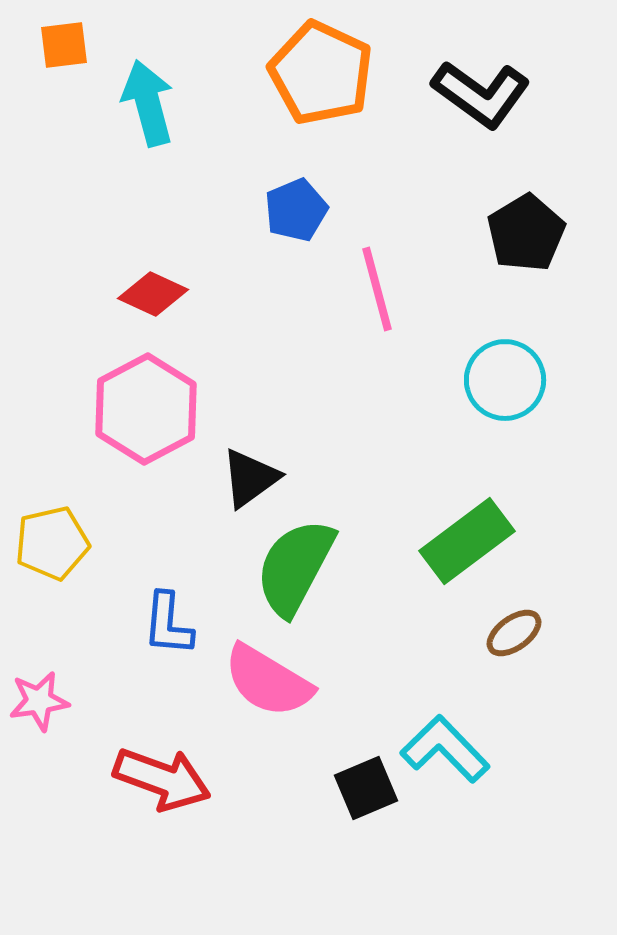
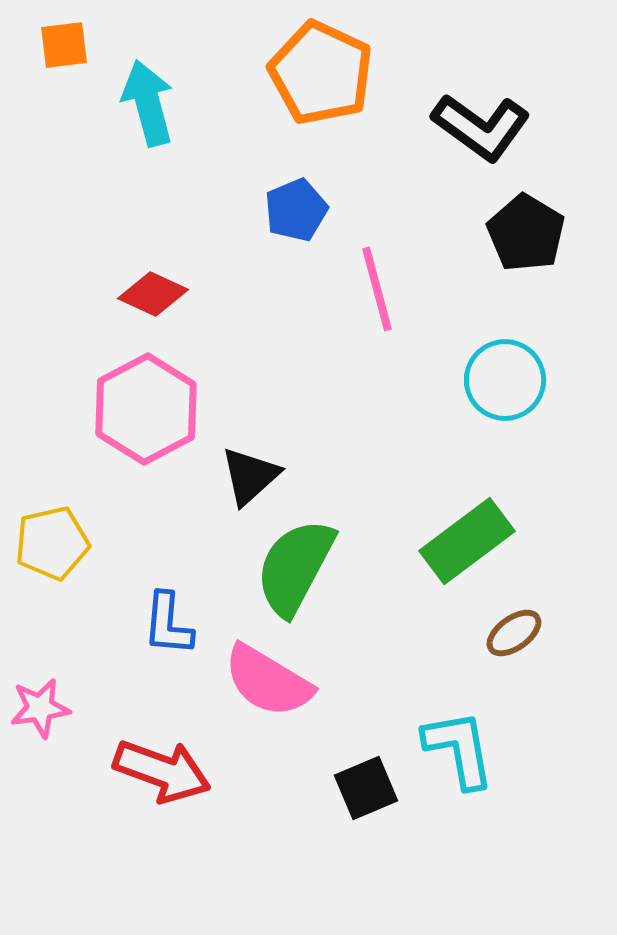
black L-shape: moved 33 px down
black pentagon: rotated 10 degrees counterclockwise
black triangle: moved 2 px up; rotated 6 degrees counterclockwise
pink star: moved 1 px right, 7 px down
cyan L-shape: moved 14 px right; rotated 34 degrees clockwise
red arrow: moved 8 px up
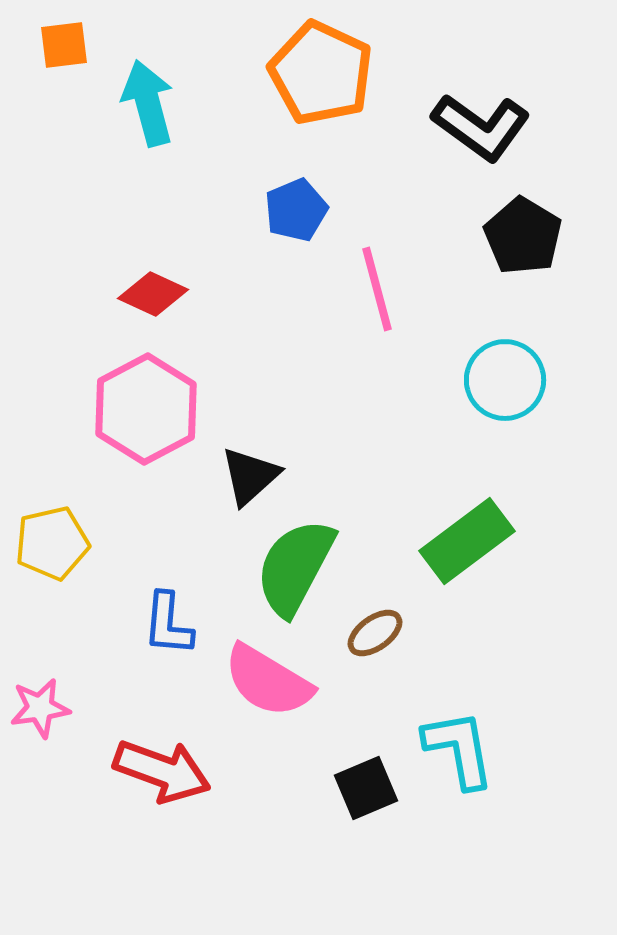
black pentagon: moved 3 px left, 3 px down
brown ellipse: moved 139 px left
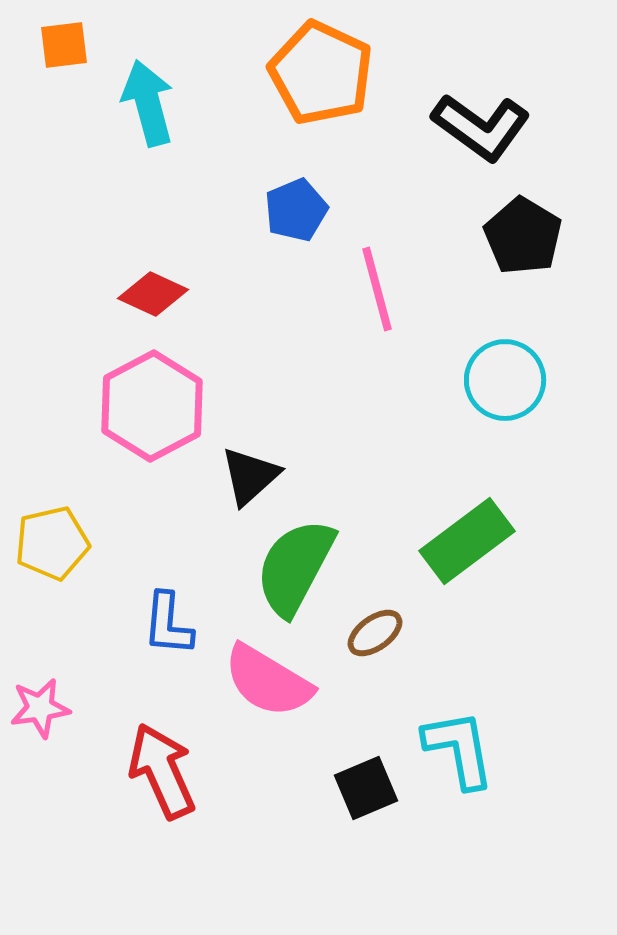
pink hexagon: moved 6 px right, 3 px up
red arrow: rotated 134 degrees counterclockwise
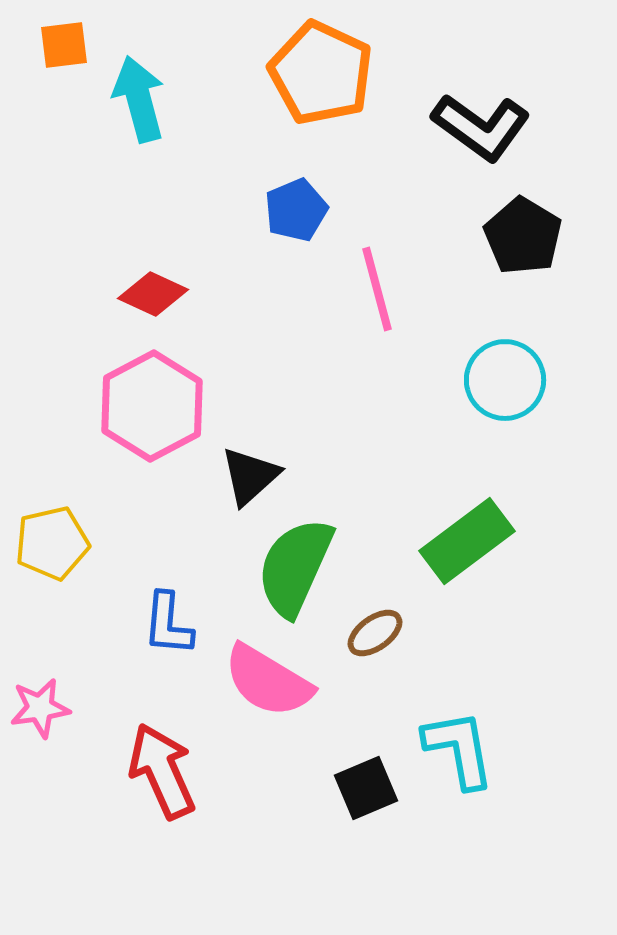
cyan arrow: moved 9 px left, 4 px up
green semicircle: rotated 4 degrees counterclockwise
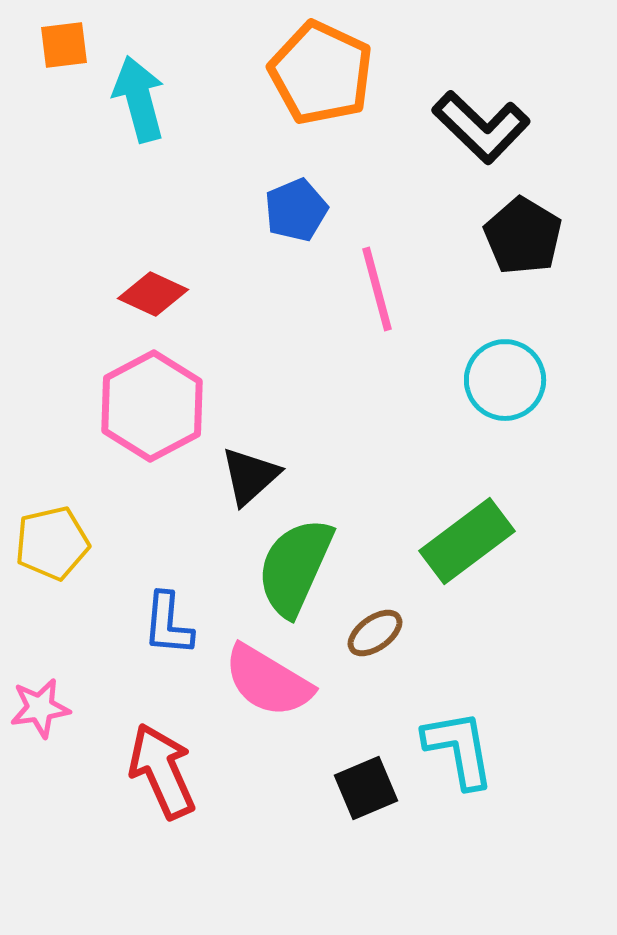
black L-shape: rotated 8 degrees clockwise
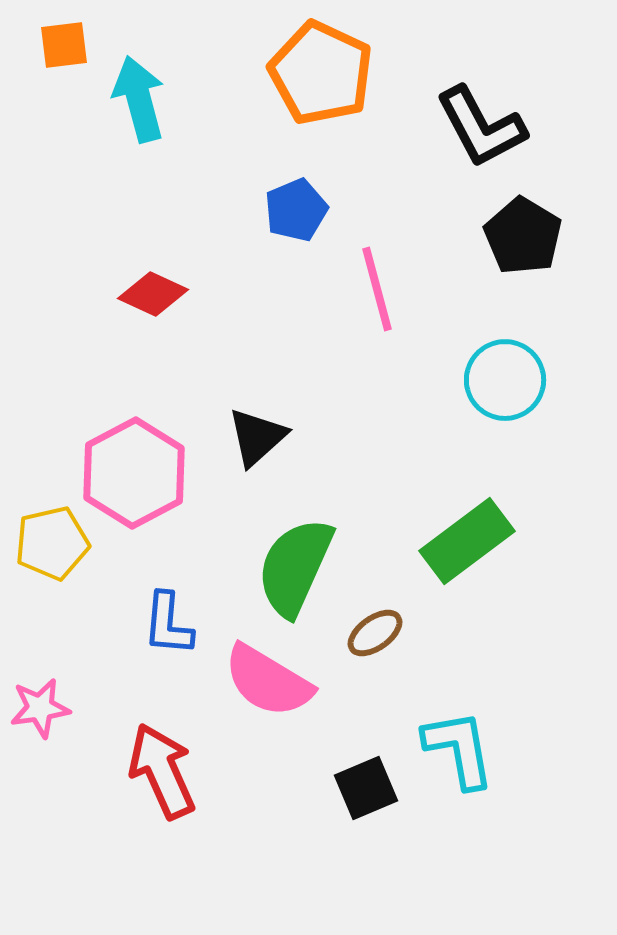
black L-shape: rotated 18 degrees clockwise
pink hexagon: moved 18 px left, 67 px down
black triangle: moved 7 px right, 39 px up
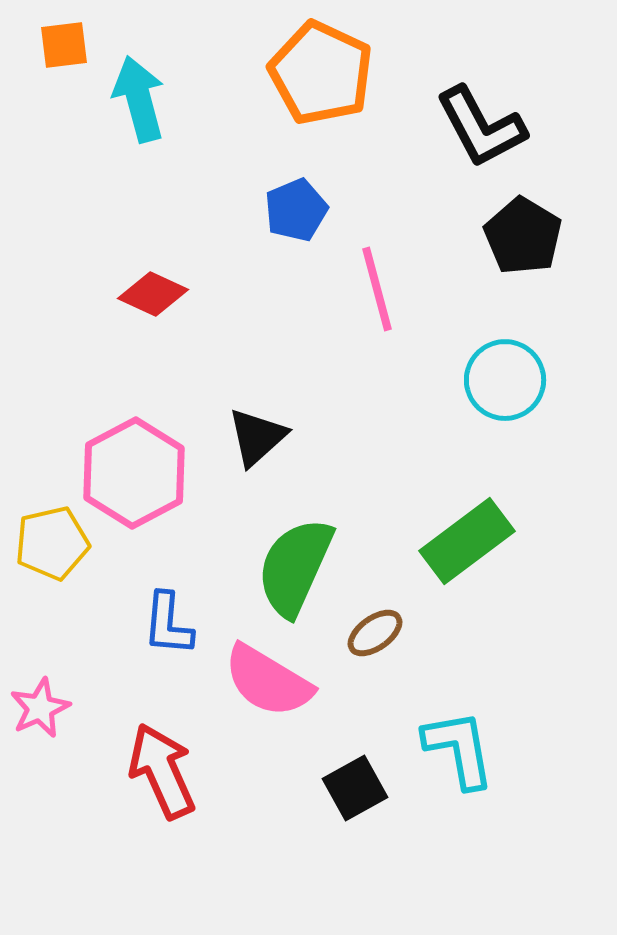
pink star: rotated 16 degrees counterclockwise
black square: moved 11 px left; rotated 6 degrees counterclockwise
